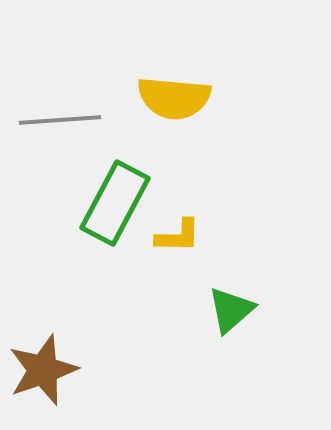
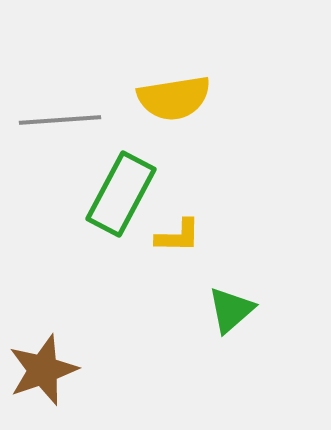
yellow semicircle: rotated 14 degrees counterclockwise
green rectangle: moved 6 px right, 9 px up
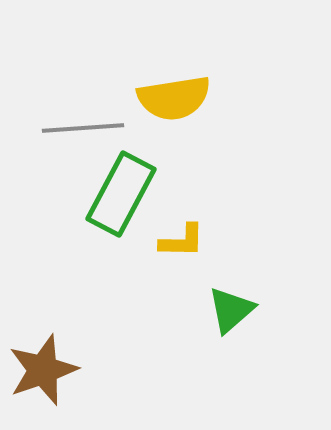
gray line: moved 23 px right, 8 px down
yellow L-shape: moved 4 px right, 5 px down
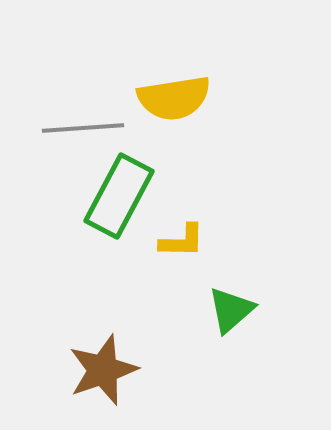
green rectangle: moved 2 px left, 2 px down
brown star: moved 60 px right
